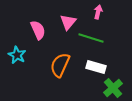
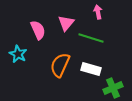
pink arrow: rotated 24 degrees counterclockwise
pink triangle: moved 2 px left, 1 px down
cyan star: moved 1 px right, 1 px up
white rectangle: moved 5 px left, 2 px down
green cross: rotated 18 degrees clockwise
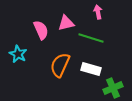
pink triangle: rotated 36 degrees clockwise
pink semicircle: moved 3 px right
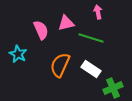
white rectangle: rotated 18 degrees clockwise
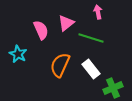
pink triangle: rotated 24 degrees counterclockwise
white rectangle: rotated 18 degrees clockwise
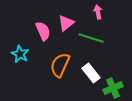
pink semicircle: moved 2 px right, 1 px down
cyan star: moved 2 px right
white rectangle: moved 4 px down
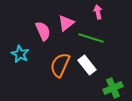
white rectangle: moved 4 px left, 8 px up
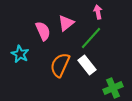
green line: rotated 65 degrees counterclockwise
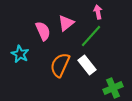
green line: moved 2 px up
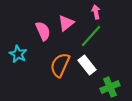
pink arrow: moved 2 px left
cyan star: moved 2 px left
green cross: moved 3 px left, 1 px up
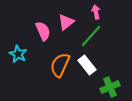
pink triangle: moved 1 px up
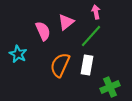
white rectangle: rotated 48 degrees clockwise
